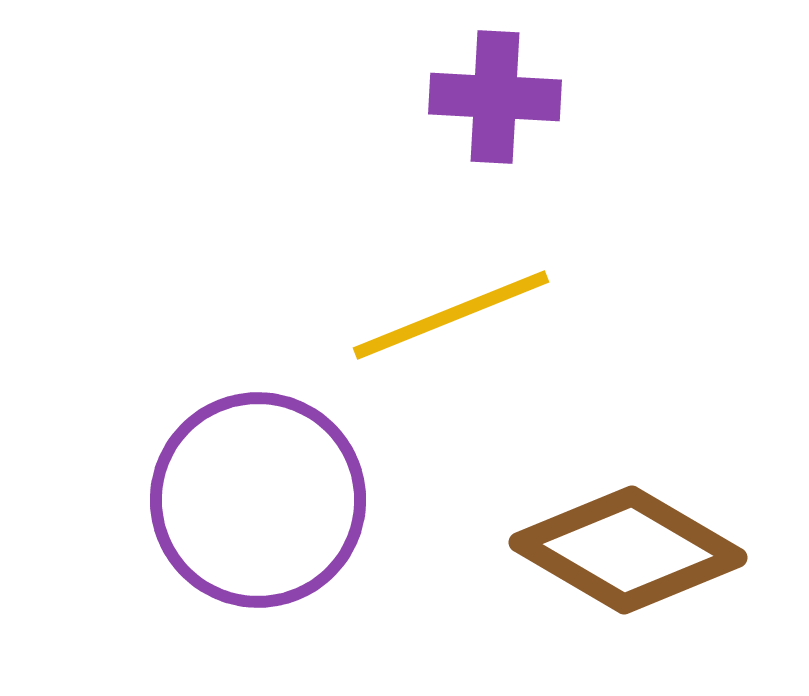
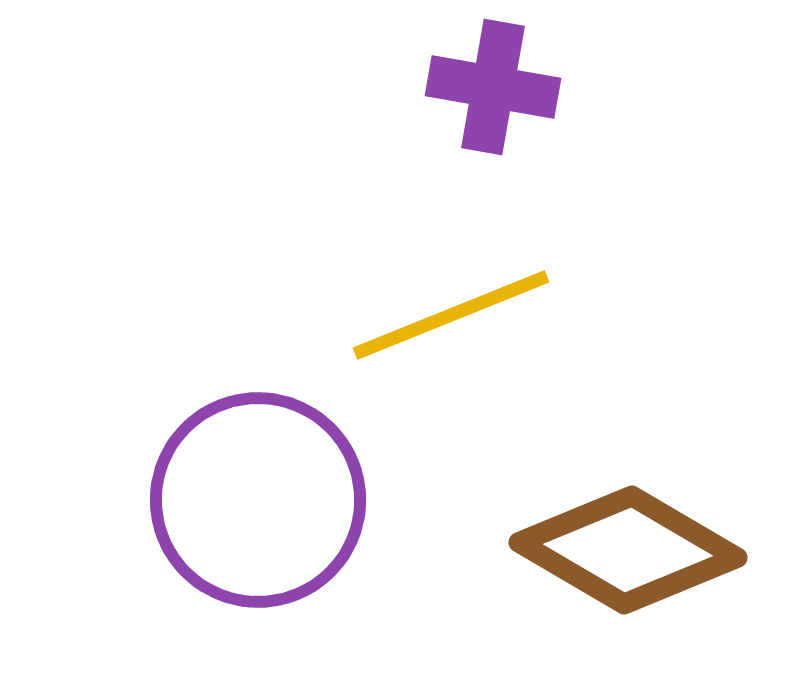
purple cross: moved 2 px left, 10 px up; rotated 7 degrees clockwise
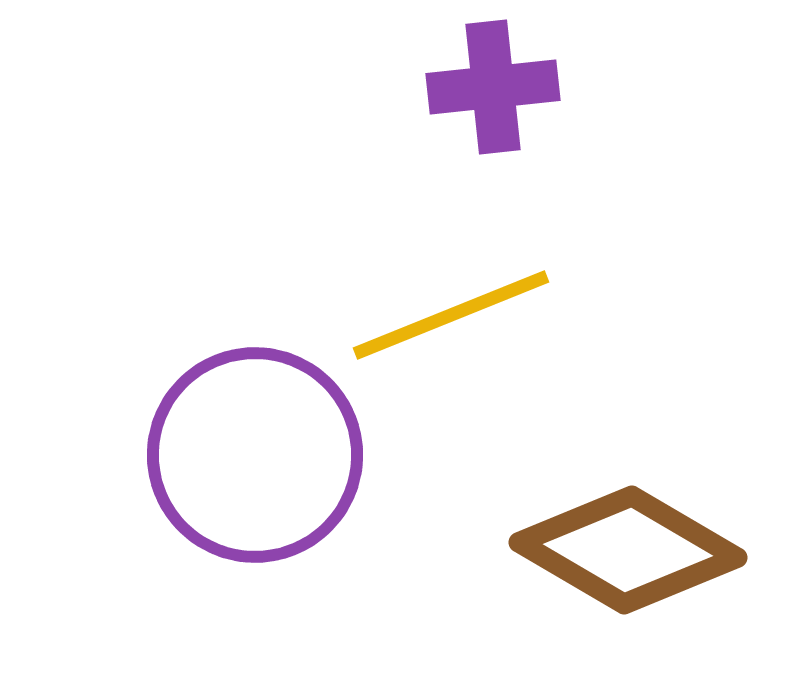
purple cross: rotated 16 degrees counterclockwise
purple circle: moved 3 px left, 45 px up
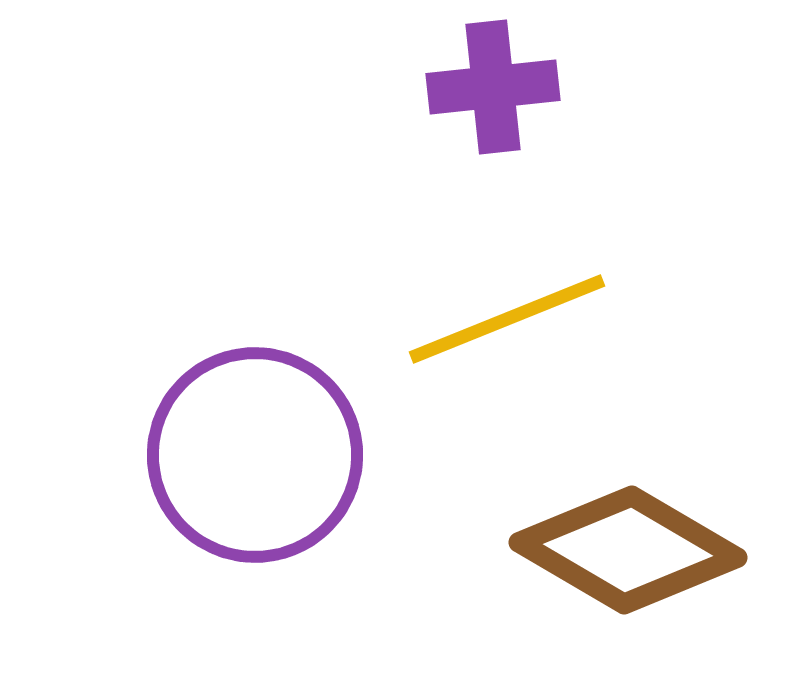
yellow line: moved 56 px right, 4 px down
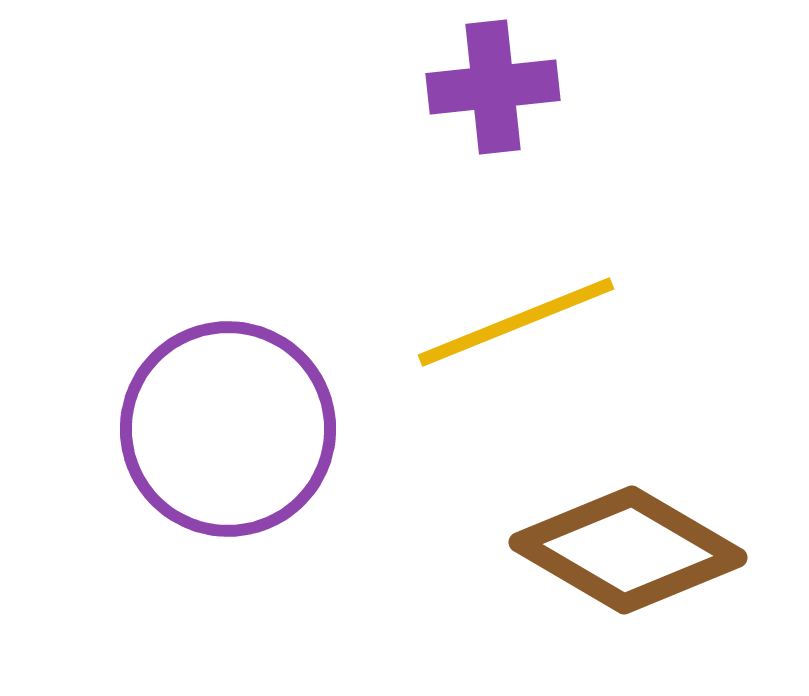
yellow line: moved 9 px right, 3 px down
purple circle: moved 27 px left, 26 px up
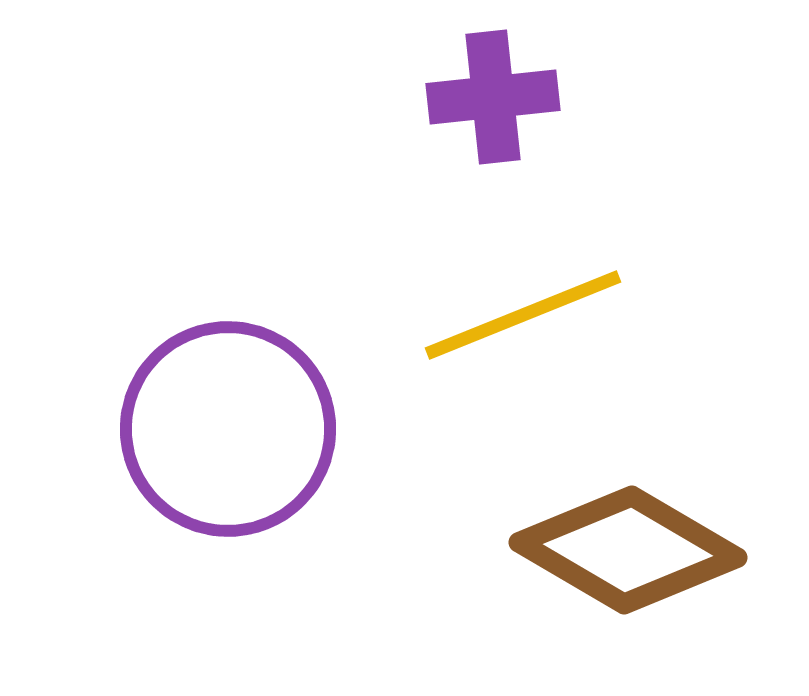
purple cross: moved 10 px down
yellow line: moved 7 px right, 7 px up
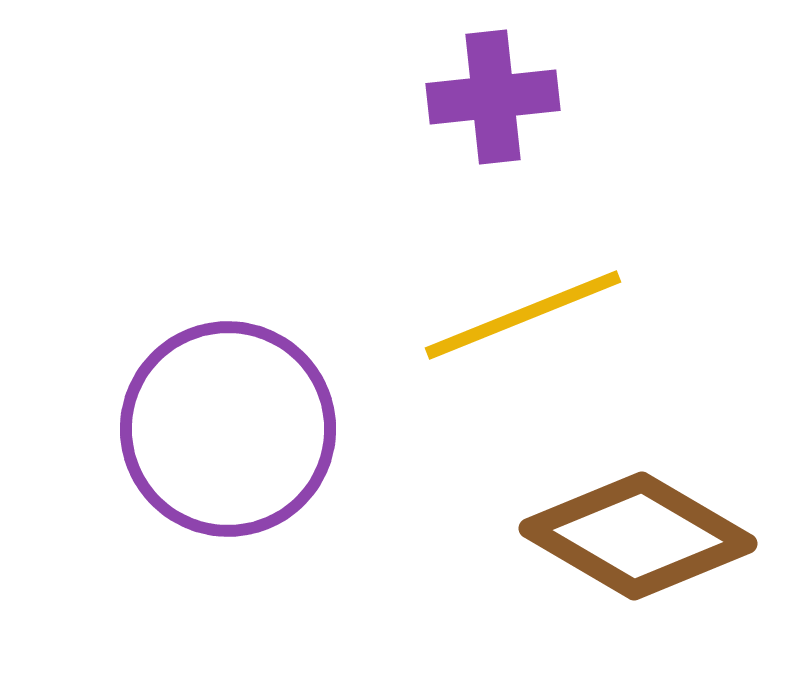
brown diamond: moved 10 px right, 14 px up
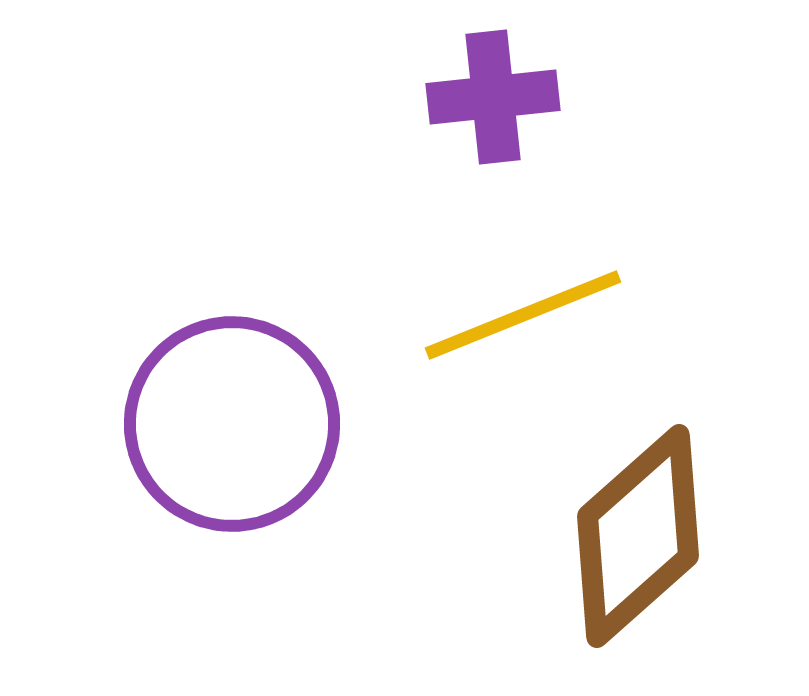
purple circle: moved 4 px right, 5 px up
brown diamond: rotated 72 degrees counterclockwise
